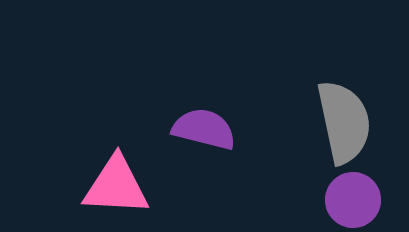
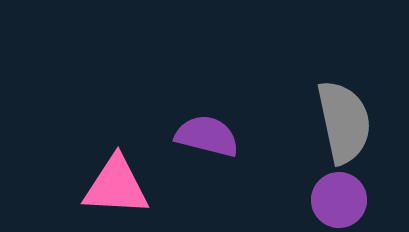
purple semicircle: moved 3 px right, 7 px down
purple circle: moved 14 px left
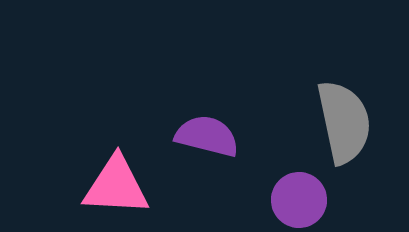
purple circle: moved 40 px left
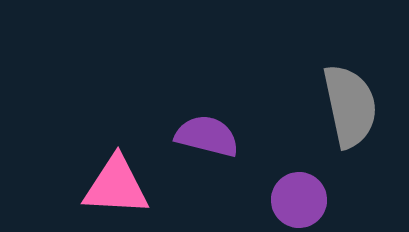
gray semicircle: moved 6 px right, 16 px up
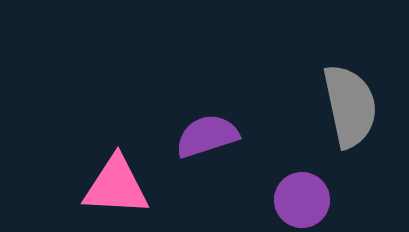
purple semicircle: rotated 32 degrees counterclockwise
purple circle: moved 3 px right
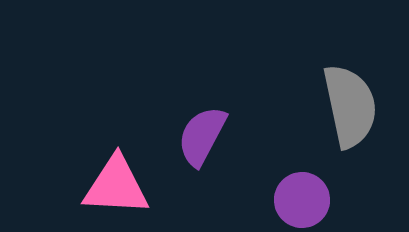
purple semicircle: moved 5 px left; rotated 44 degrees counterclockwise
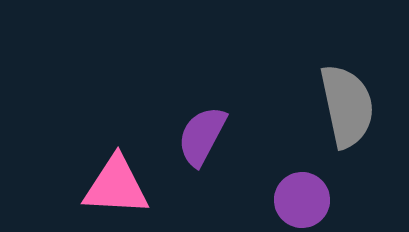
gray semicircle: moved 3 px left
